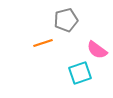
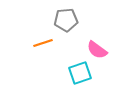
gray pentagon: rotated 10 degrees clockwise
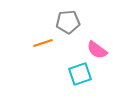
gray pentagon: moved 2 px right, 2 px down
cyan square: moved 1 px down
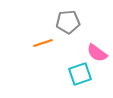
pink semicircle: moved 3 px down
